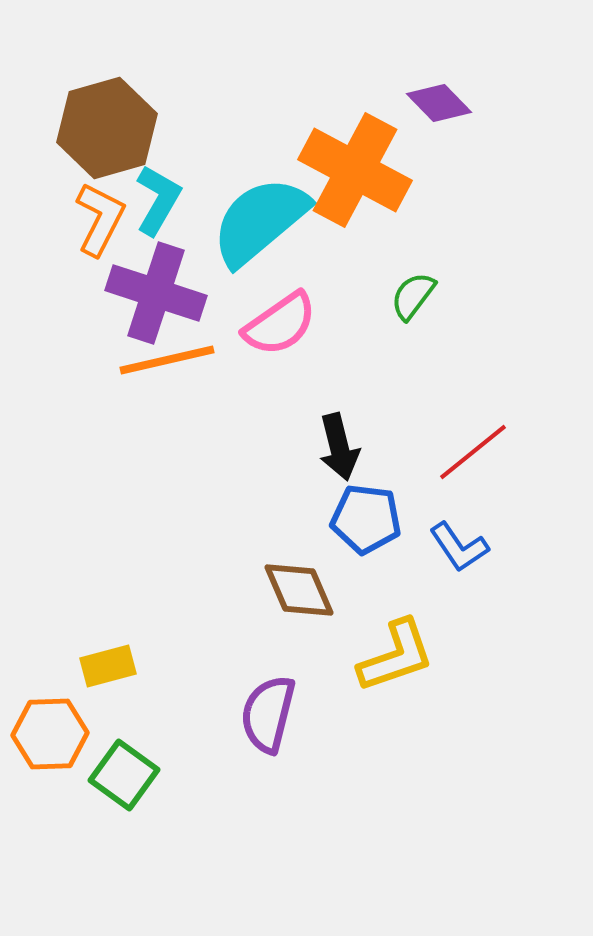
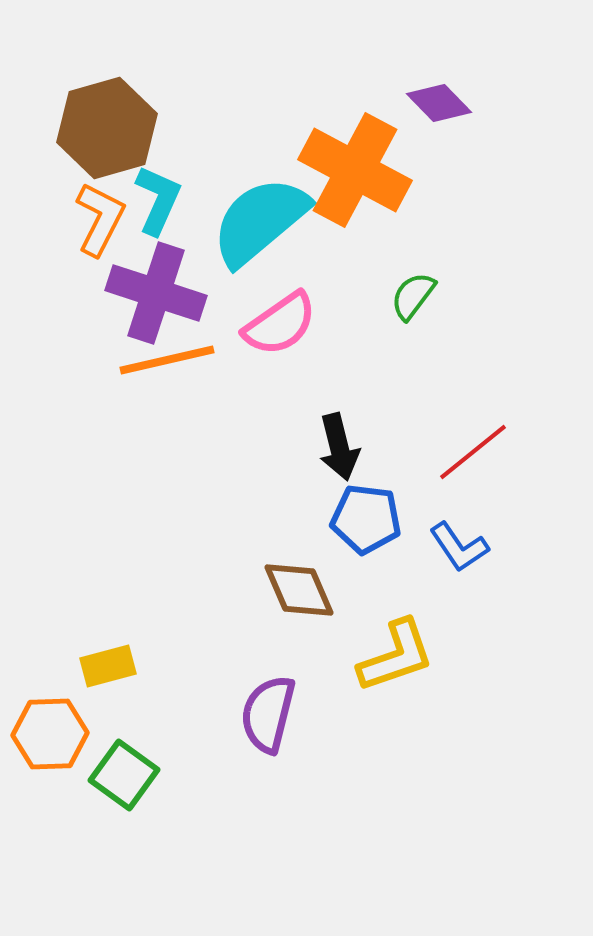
cyan L-shape: rotated 6 degrees counterclockwise
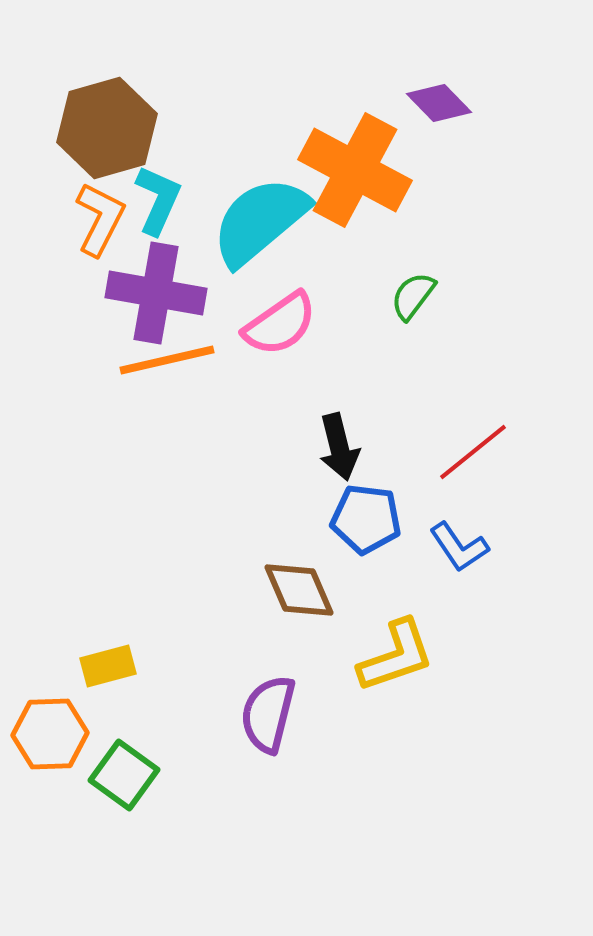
purple cross: rotated 8 degrees counterclockwise
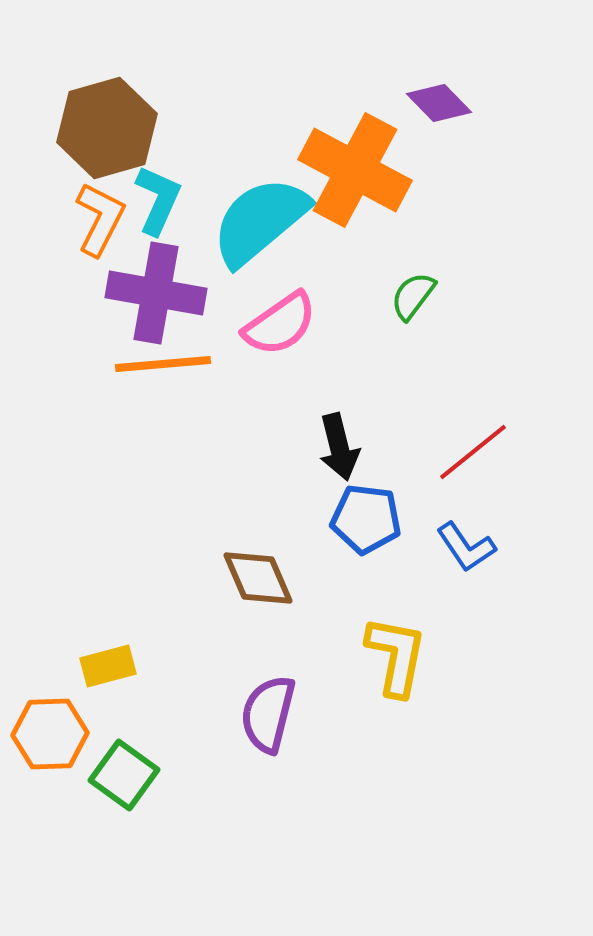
orange line: moved 4 px left, 4 px down; rotated 8 degrees clockwise
blue L-shape: moved 7 px right
brown diamond: moved 41 px left, 12 px up
yellow L-shape: rotated 60 degrees counterclockwise
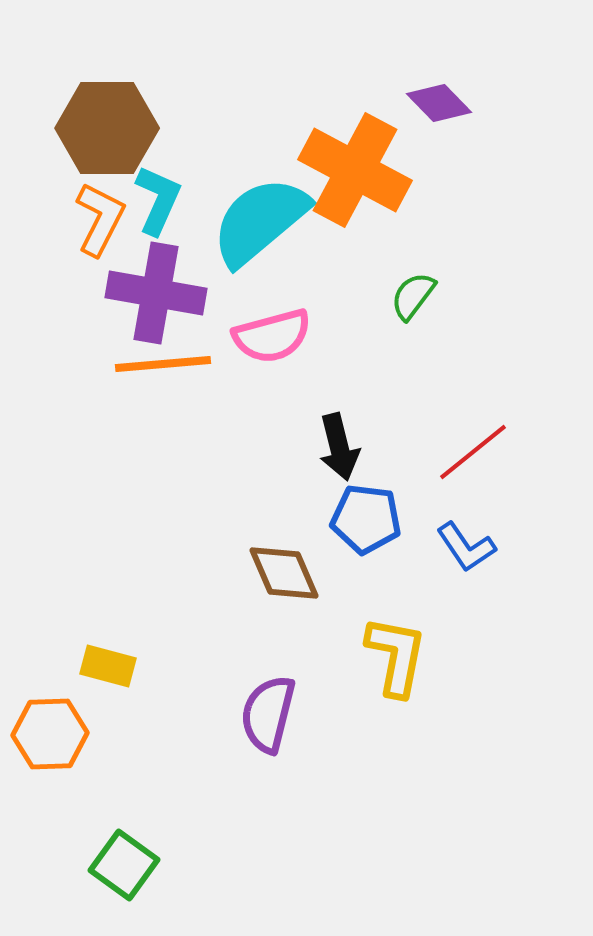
brown hexagon: rotated 16 degrees clockwise
pink semicircle: moved 8 px left, 12 px down; rotated 20 degrees clockwise
brown diamond: moved 26 px right, 5 px up
yellow rectangle: rotated 30 degrees clockwise
green square: moved 90 px down
